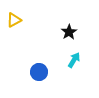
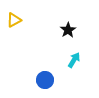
black star: moved 1 px left, 2 px up
blue circle: moved 6 px right, 8 px down
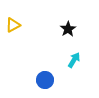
yellow triangle: moved 1 px left, 5 px down
black star: moved 1 px up
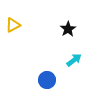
cyan arrow: rotated 21 degrees clockwise
blue circle: moved 2 px right
